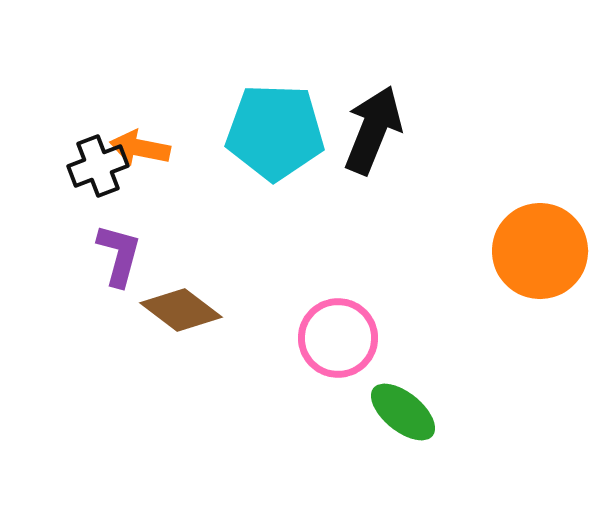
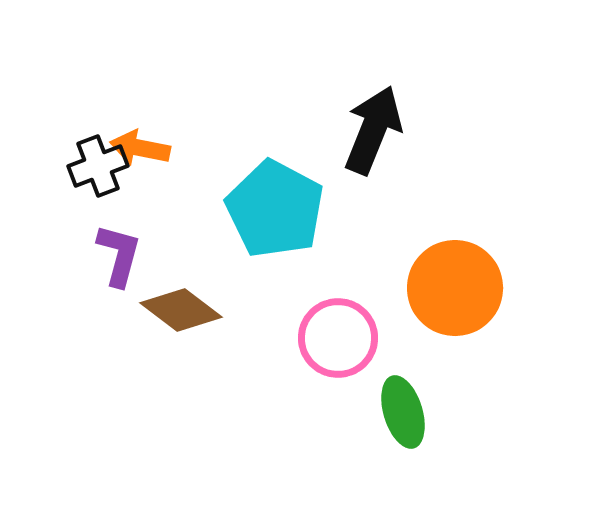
cyan pentagon: moved 77 px down; rotated 26 degrees clockwise
orange circle: moved 85 px left, 37 px down
green ellipse: rotated 34 degrees clockwise
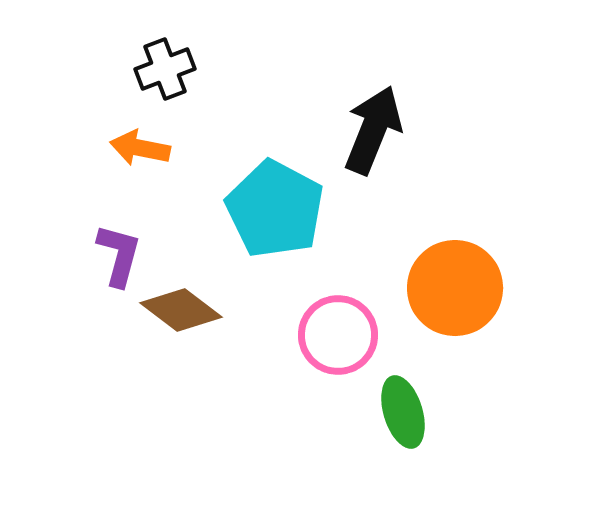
black cross: moved 67 px right, 97 px up
pink circle: moved 3 px up
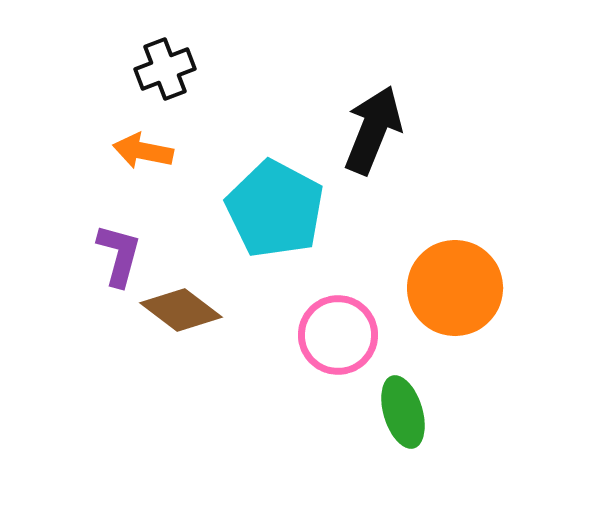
orange arrow: moved 3 px right, 3 px down
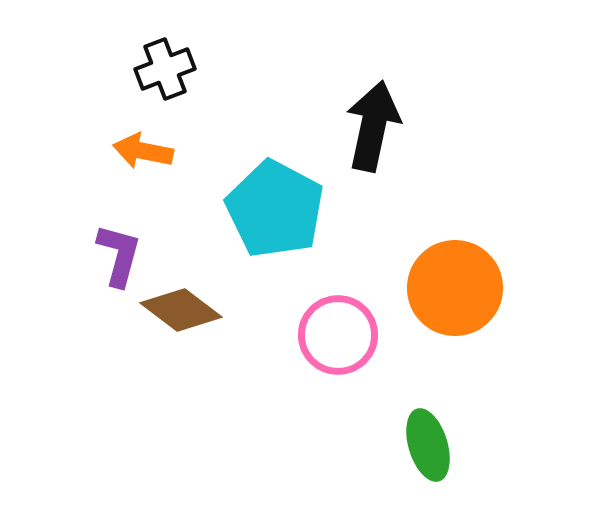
black arrow: moved 4 px up; rotated 10 degrees counterclockwise
green ellipse: moved 25 px right, 33 px down
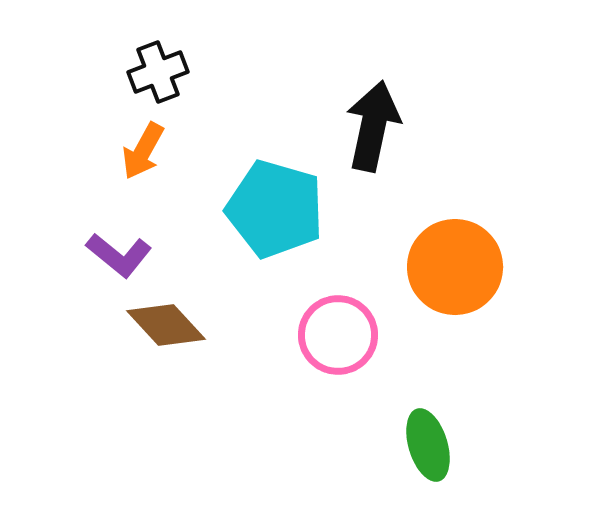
black cross: moved 7 px left, 3 px down
orange arrow: rotated 72 degrees counterclockwise
cyan pentagon: rotated 12 degrees counterclockwise
purple L-shape: rotated 114 degrees clockwise
orange circle: moved 21 px up
brown diamond: moved 15 px left, 15 px down; rotated 10 degrees clockwise
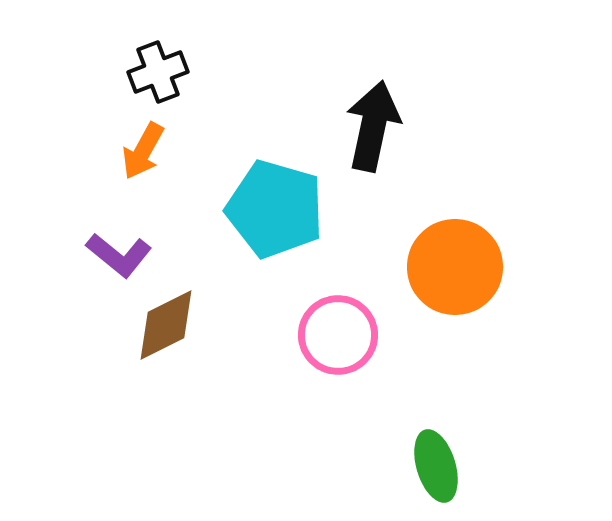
brown diamond: rotated 74 degrees counterclockwise
green ellipse: moved 8 px right, 21 px down
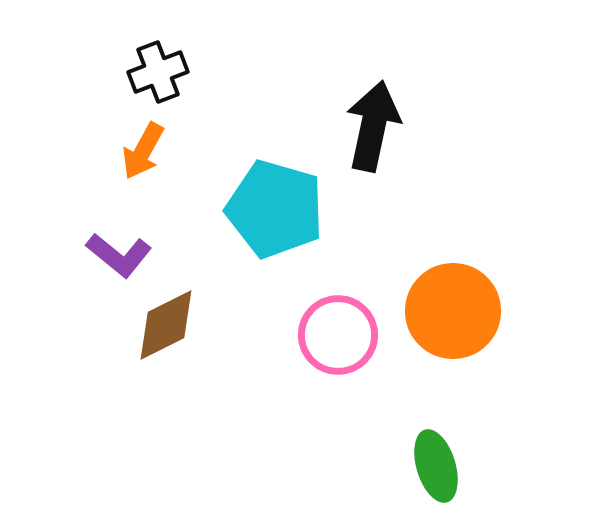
orange circle: moved 2 px left, 44 px down
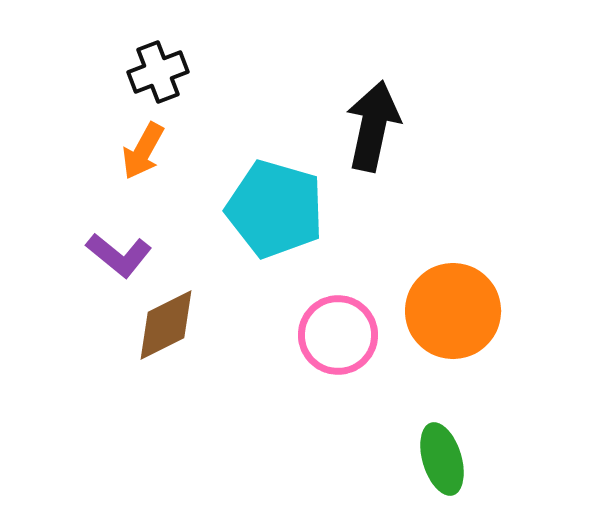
green ellipse: moved 6 px right, 7 px up
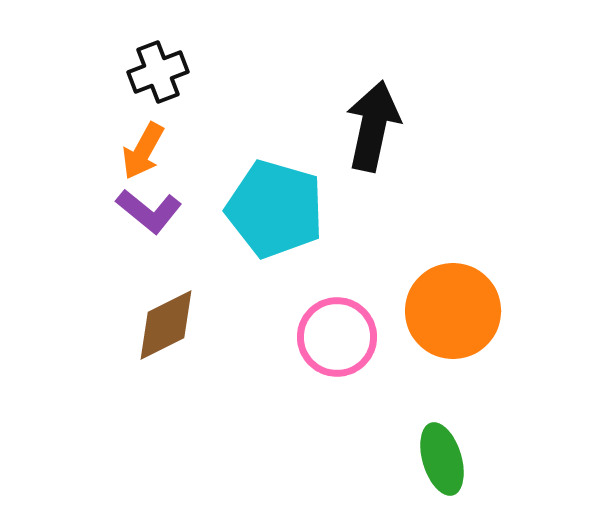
purple L-shape: moved 30 px right, 44 px up
pink circle: moved 1 px left, 2 px down
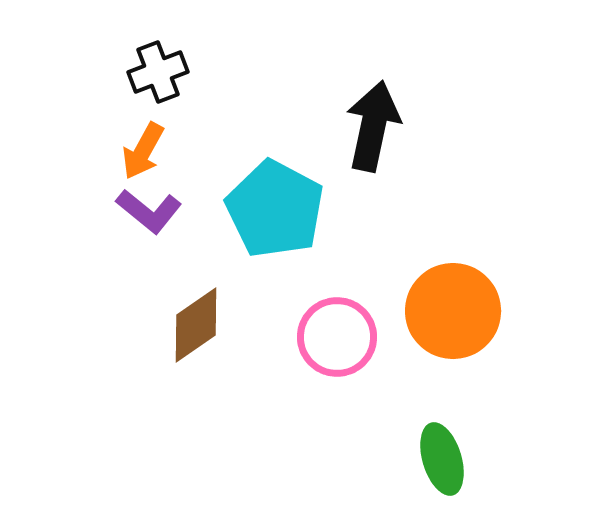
cyan pentagon: rotated 12 degrees clockwise
brown diamond: moved 30 px right; rotated 8 degrees counterclockwise
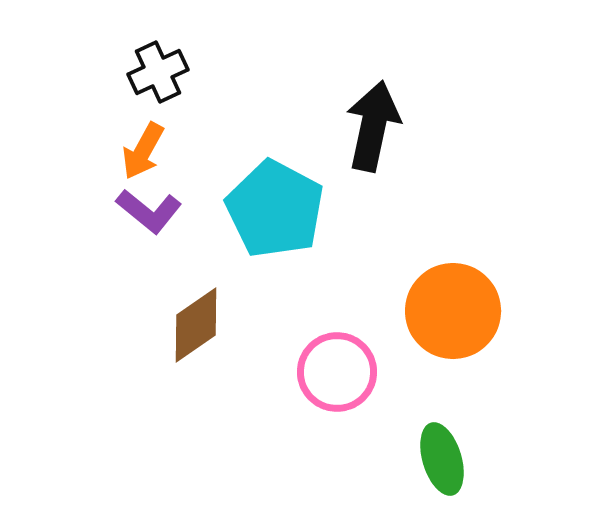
black cross: rotated 4 degrees counterclockwise
pink circle: moved 35 px down
